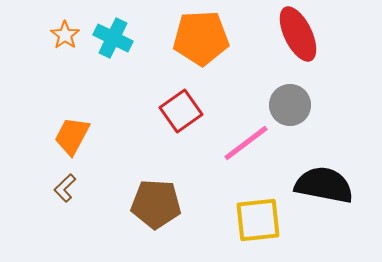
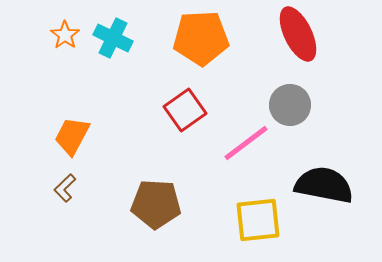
red square: moved 4 px right, 1 px up
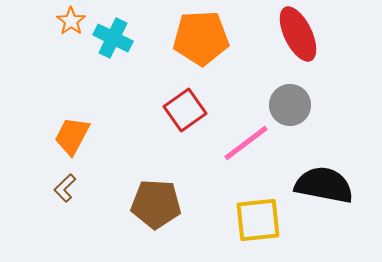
orange star: moved 6 px right, 14 px up
